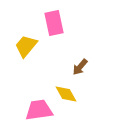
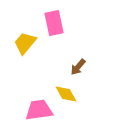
yellow trapezoid: moved 1 px left, 3 px up
brown arrow: moved 2 px left
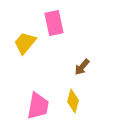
brown arrow: moved 4 px right
yellow diamond: moved 7 px right, 7 px down; rotated 45 degrees clockwise
pink trapezoid: moved 1 px left, 4 px up; rotated 108 degrees clockwise
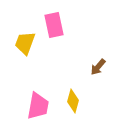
pink rectangle: moved 2 px down
yellow trapezoid: rotated 20 degrees counterclockwise
brown arrow: moved 16 px right
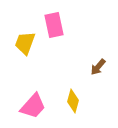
pink trapezoid: moved 5 px left; rotated 32 degrees clockwise
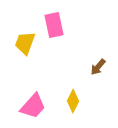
yellow diamond: rotated 10 degrees clockwise
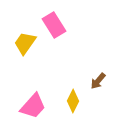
pink rectangle: rotated 20 degrees counterclockwise
yellow trapezoid: rotated 15 degrees clockwise
brown arrow: moved 14 px down
